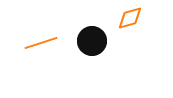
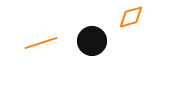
orange diamond: moved 1 px right, 1 px up
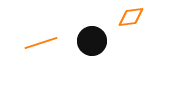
orange diamond: rotated 8 degrees clockwise
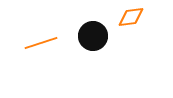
black circle: moved 1 px right, 5 px up
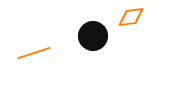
orange line: moved 7 px left, 10 px down
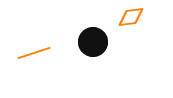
black circle: moved 6 px down
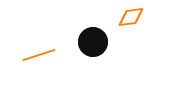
orange line: moved 5 px right, 2 px down
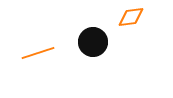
orange line: moved 1 px left, 2 px up
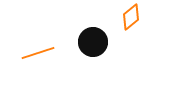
orange diamond: rotated 32 degrees counterclockwise
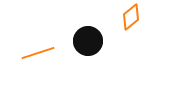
black circle: moved 5 px left, 1 px up
